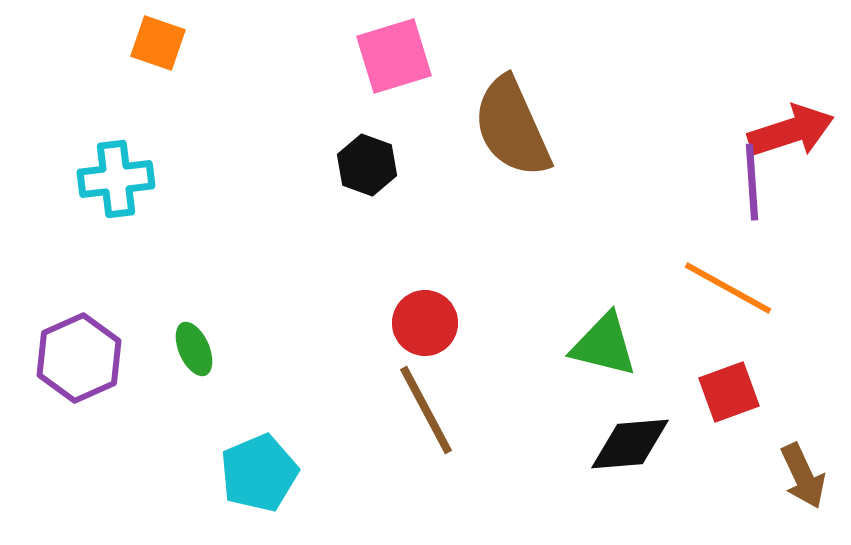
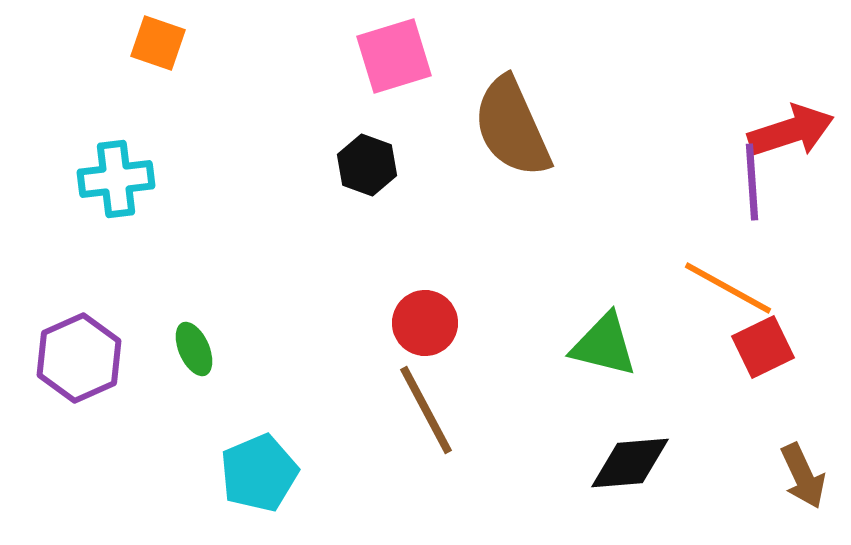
red square: moved 34 px right, 45 px up; rotated 6 degrees counterclockwise
black diamond: moved 19 px down
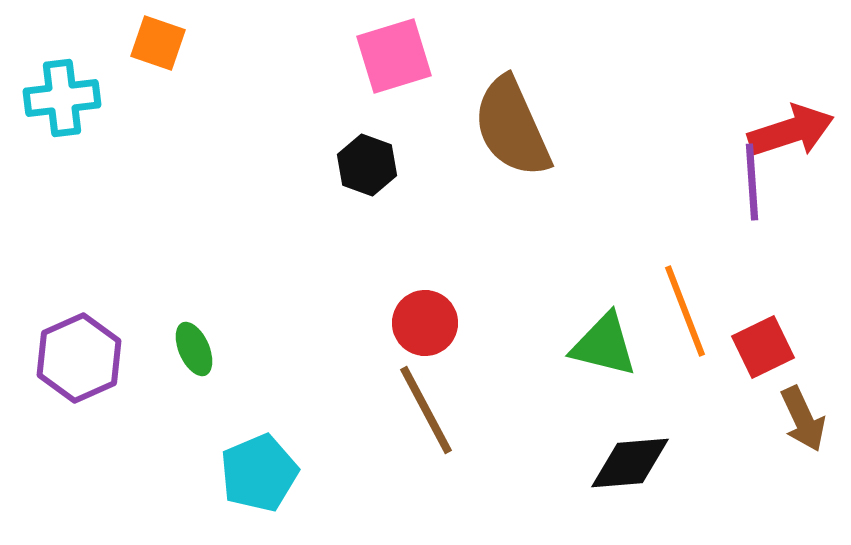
cyan cross: moved 54 px left, 81 px up
orange line: moved 43 px left, 23 px down; rotated 40 degrees clockwise
brown arrow: moved 57 px up
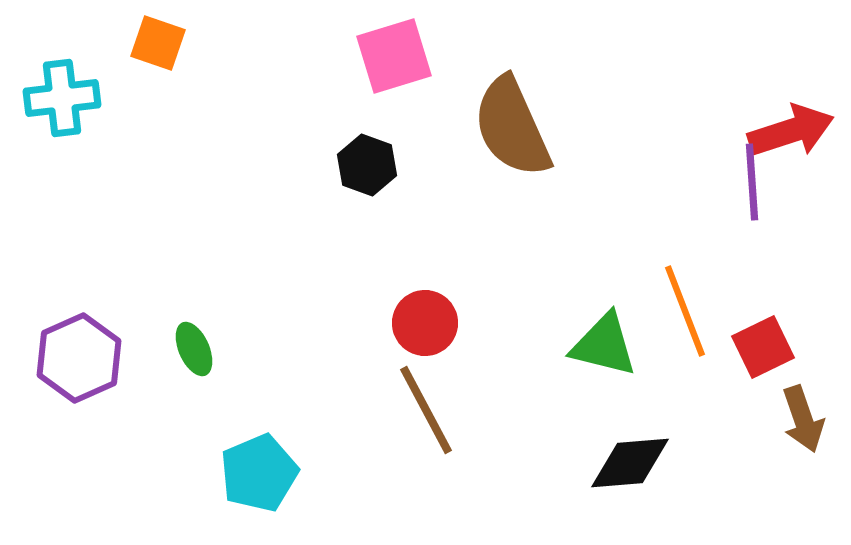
brown arrow: rotated 6 degrees clockwise
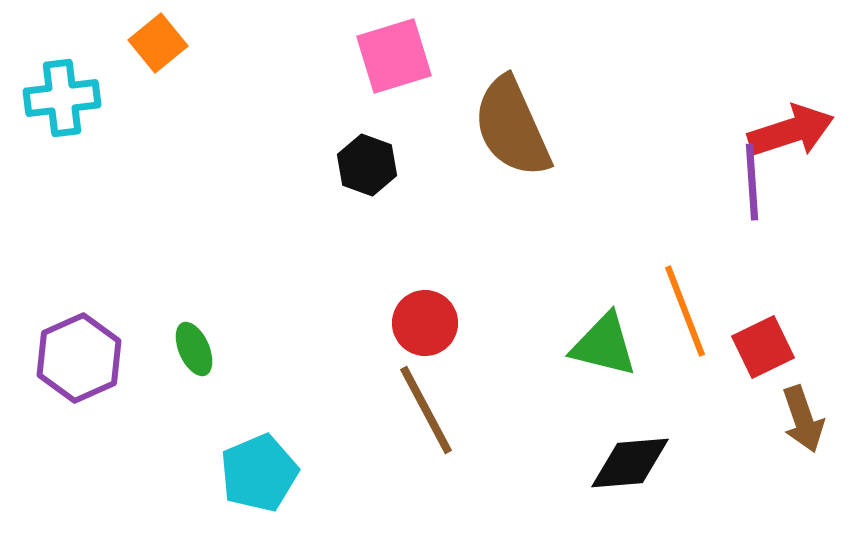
orange square: rotated 32 degrees clockwise
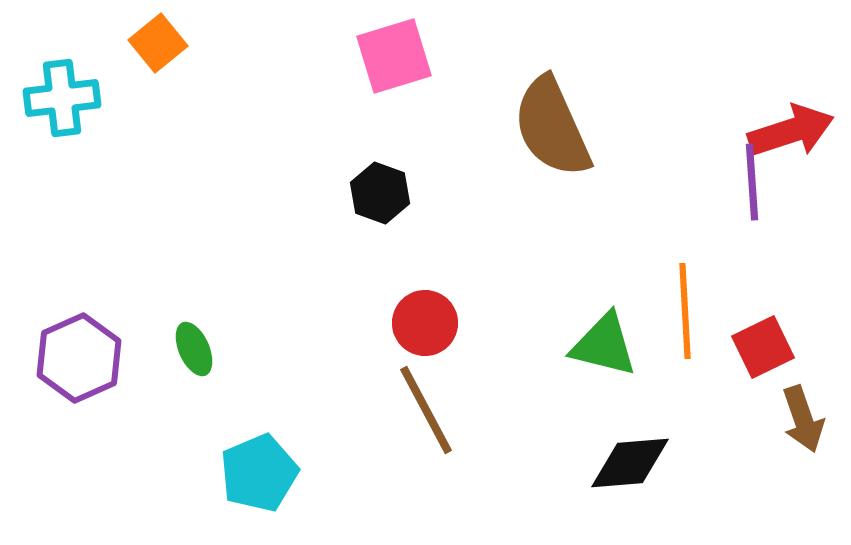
brown semicircle: moved 40 px right
black hexagon: moved 13 px right, 28 px down
orange line: rotated 18 degrees clockwise
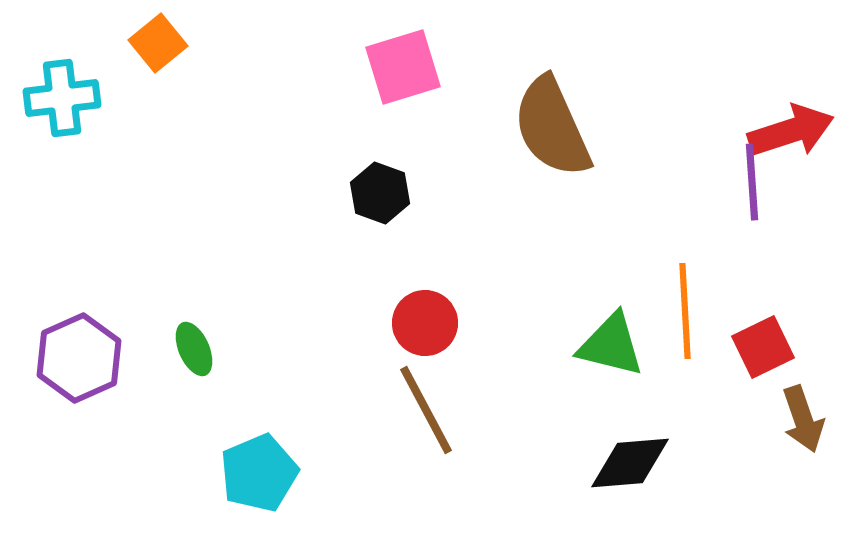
pink square: moved 9 px right, 11 px down
green triangle: moved 7 px right
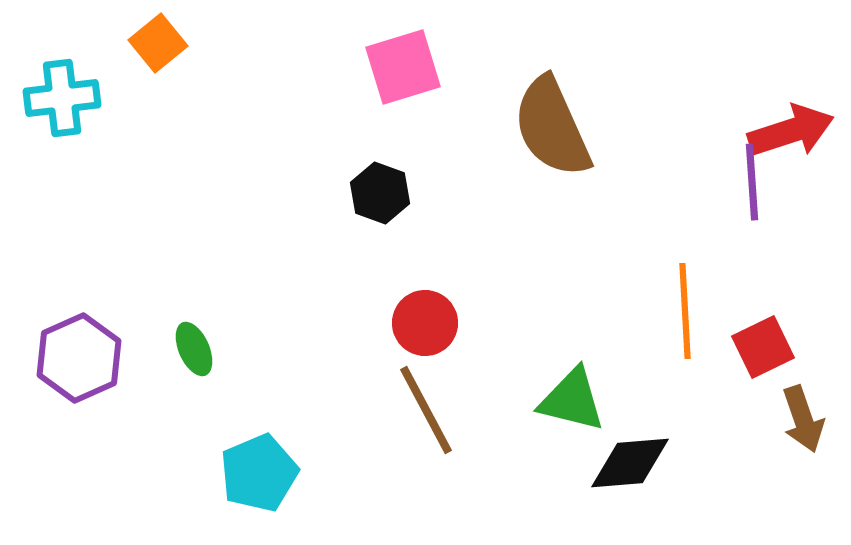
green triangle: moved 39 px left, 55 px down
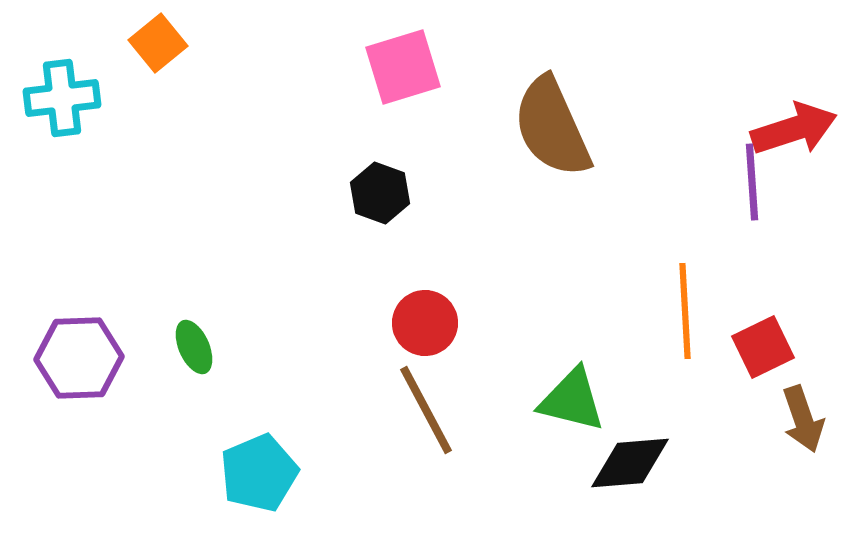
red arrow: moved 3 px right, 2 px up
green ellipse: moved 2 px up
purple hexagon: rotated 22 degrees clockwise
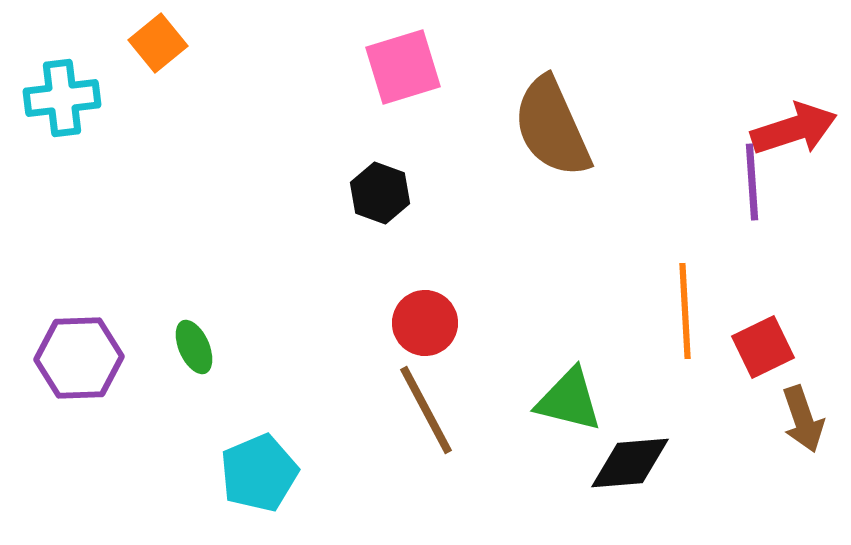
green triangle: moved 3 px left
